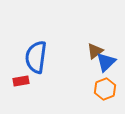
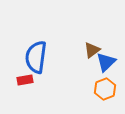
brown triangle: moved 3 px left, 1 px up
red rectangle: moved 4 px right, 1 px up
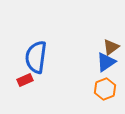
brown triangle: moved 19 px right, 3 px up
blue triangle: rotated 10 degrees clockwise
red rectangle: rotated 14 degrees counterclockwise
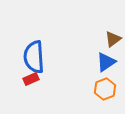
brown triangle: moved 2 px right, 8 px up
blue semicircle: moved 2 px left; rotated 12 degrees counterclockwise
red rectangle: moved 6 px right, 1 px up
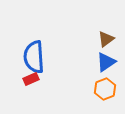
brown triangle: moved 7 px left
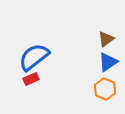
blue semicircle: rotated 56 degrees clockwise
blue triangle: moved 2 px right
orange hexagon: rotated 15 degrees counterclockwise
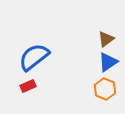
red rectangle: moved 3 px left, 7 px down
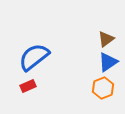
orange hexagon: moved 2 px left, 1 px up; rotated 15 degrees clockwise
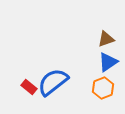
brown triangle: rotated 18 degrees clockwise
blue semicircle: moved 19 px right, 25 px down
red rectangle: moved 1 px right, 1 px down; rotated 63 degrees clockwise
